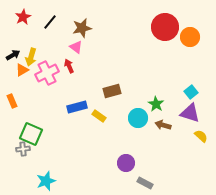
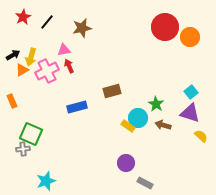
black line: moved 3 px left
pink triangle: moved 12 px left, 3 px down; rotated 48 degrees counterclockwise
pink cross: moved 2 px up
yellow rectangle: moved 29 px right, 10 px down
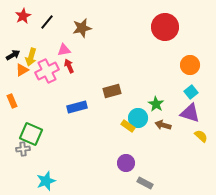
red star: moved 1 px up
orange circle: moved 28 px down
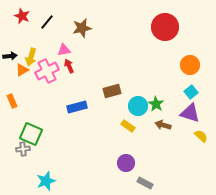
red star: moved 1 px left; rotated 21 degrees counterclockwise
black arrow: moved 3 px left, 1 px down; rotated 24 degrees clockwise
cyan circle: moved 12 px up
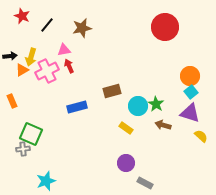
black line: moved 3 px down
orange circle: moved 11 px down
yellow rectangle: moved 2 px left, 2 px down
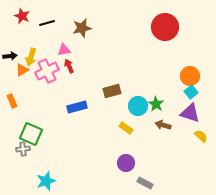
black line: moved 2 px up; rotated 35 degrees clockwise
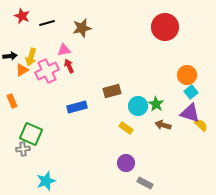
orange circle: moved 3 px left, 1 px up
yellow semicircle: moved 11 px up
